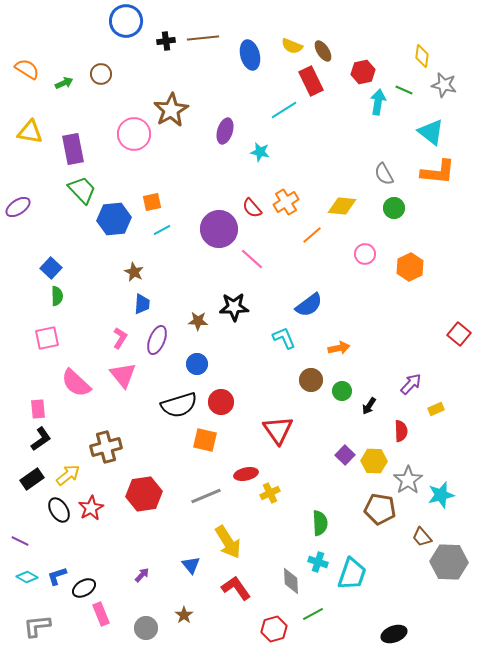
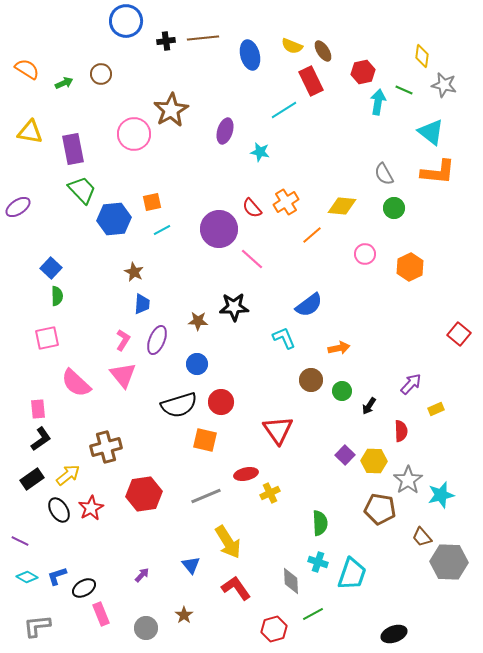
pink L-shape at (120, 338): moved 3 px right, 2 px down
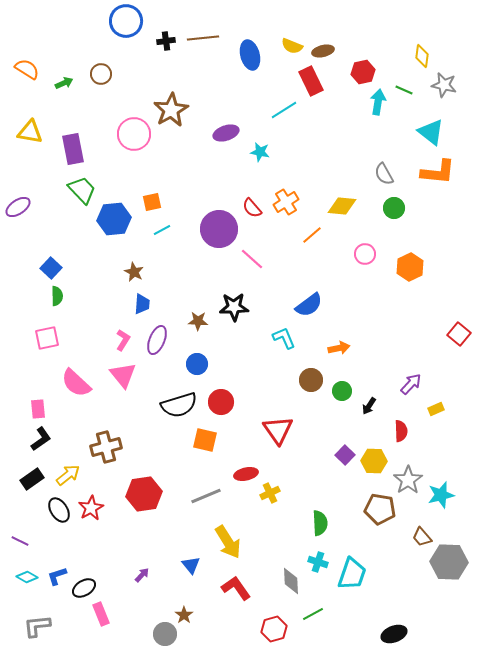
brown ellipse at (323, 51): rotated 70 degrees counterclockwise
purple ellipse at (225, 131): moved 1 px right, 2 px down; rotated 55 degrees clockwise
gray circle at (146, 628): moved 19 px right, 6 px down
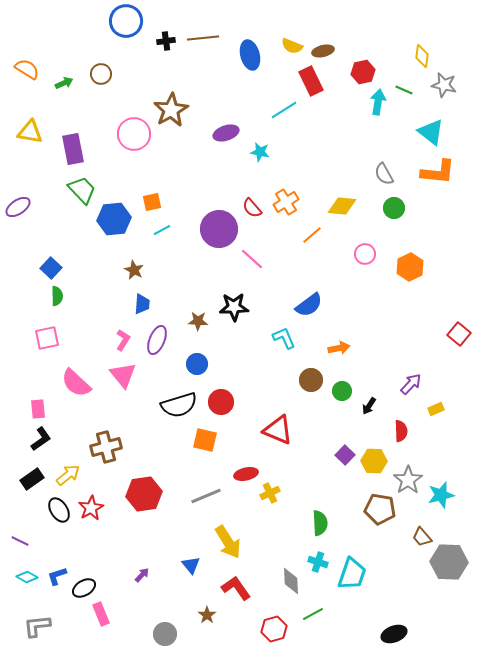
brown star at (134, 272): moved 2 px up
red triangle at (278, 430): rotated 32 degrees counterclockwise
brown star at (184, 615): moved 23 px right
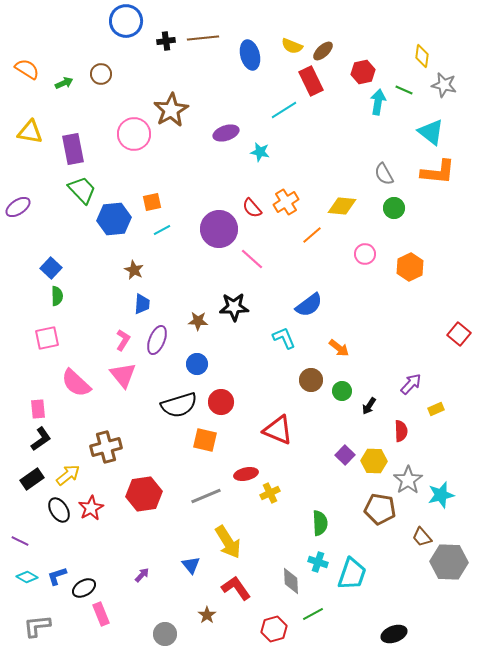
brown ellipse at (323, 51): rotated 30 degrees counterclockwise
orange arrow at (339, 348): rotated 50 degrees clockwise
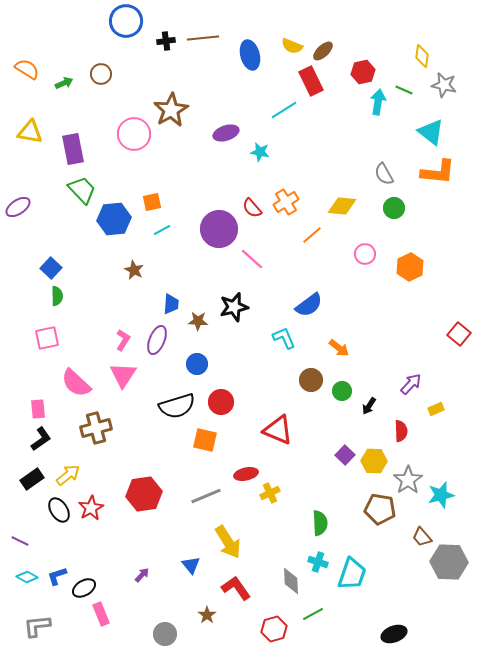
blue trapezoid at (142, 304): moved 29 px right
black star at (234, 307): rotated 12 degrees counterclockwise
pink triangle at (123, 375): rotated 12 degrees clockwise
black semicircle at (179, 405): moved 2 px left, 1 px down
brown cross at (106, 447): moved 10 px left, 19 px up
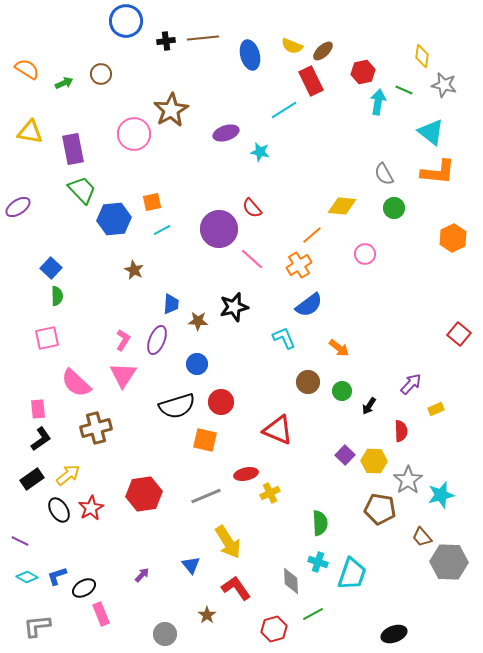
orange cross at (286, 202): moved 13 px right, 63 px down
orange hexagon at (410, 267): moved 43 px right, 29 px up
brown circle at (311, 380): moved 3 px left, 2 px down
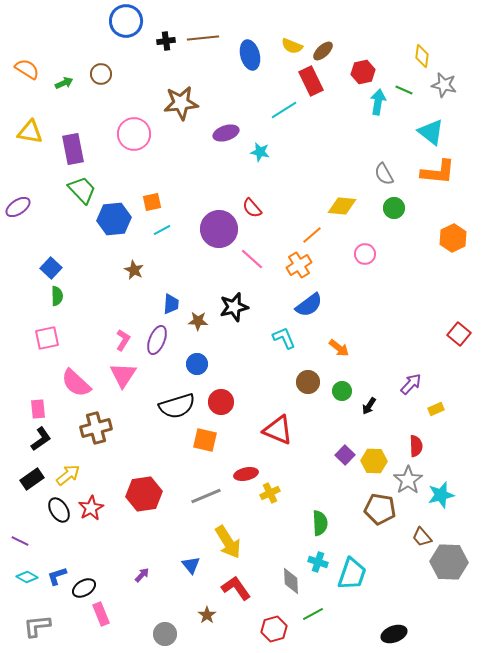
brown star at (171, 110): moved 10 px right, 7 px up; rotated 24 degrees clockwise
red semicircle at (401, 431): moved 15 px right, 15 px down
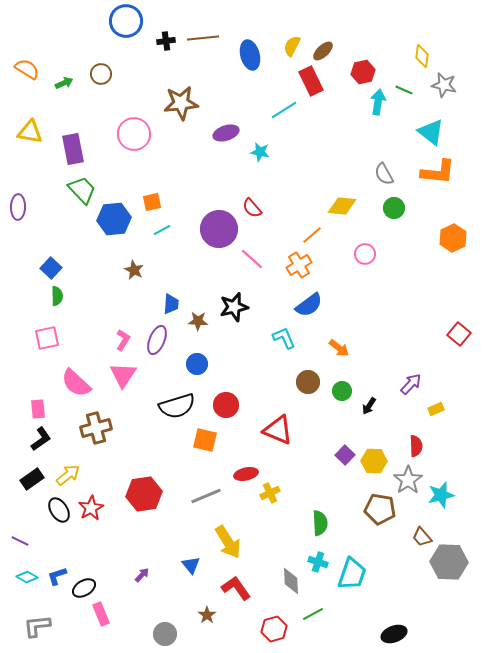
yellow semicircle at (292, 46): rotated 95 degrees clockwise
purple ellipse at (18, 207): rotated 55 degrees counterclockwise
red circle at (221, 402): moved 5 px right, 3 px down
